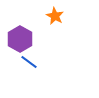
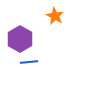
blue line: rotated 42 degrees counterclockwise
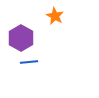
purple hexagon: moved 1 px right, 1 px up
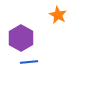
orange star: moved 3 px right, 1 px up
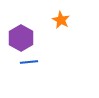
orange star: moved 3 px right, 5 px down
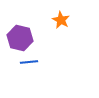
purple hexagon: moved 1 px left; rotated 15 degrees counterclockwise
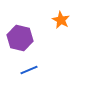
blue line: moved 8 px down; rotated 18 degrees counterclockwise
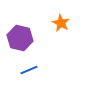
orange star: moved 3 px down
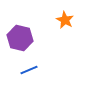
orange star: moved 4 px right, 3 px up
